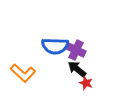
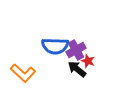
purple cross: rotated 36 degrees clockwise
red star: moved 2 px right, 22 px up
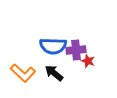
blue semicircle: moved 2 px left
purple cross: rotated 24 degrees clockwise
black arrow: moved 23 px left, 4 px down
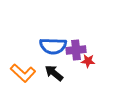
red star: rotated 16 degrees counterclockwise
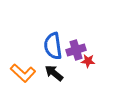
blue semicircle: rotated 80 degrees clockwise
purple cross: rotated 12 degrees counterclockwise
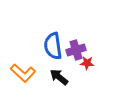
red star: moved 1 px left, 2 px down
black arrow: moved 5 px right, 4 px down
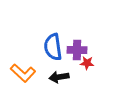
blue semicircle: moved 1 px down
purple cross: moved 1 px right; rotated 18 degrees clockwise
black arrow: rotated 48 degrees counterclockwise
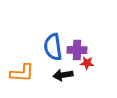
orange L-shape: moved 1 px left; rotated 40 degrees counterclockwise
black arrow: moved 4 px right, 2 px up
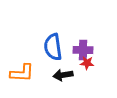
purple cross: moved 6 px right
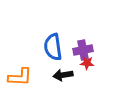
purple cross: rotated 12 degrees counterclockwise
orange L-shape: moved 2 px left, 4 px down
